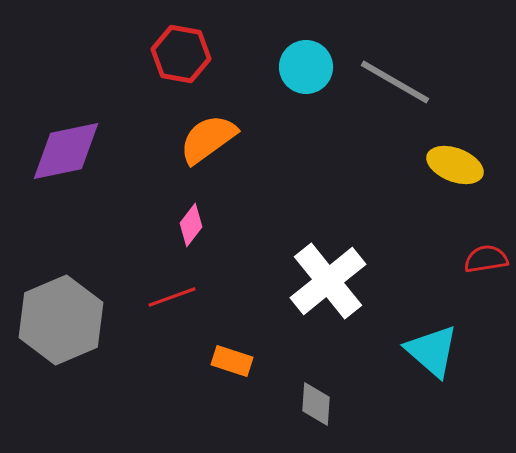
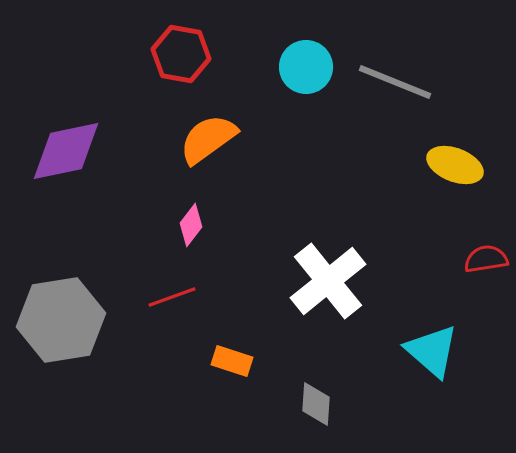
gray line: rotated 8 degrees counterclockwise
gray hexagon: rotated 14 degrees clockwise
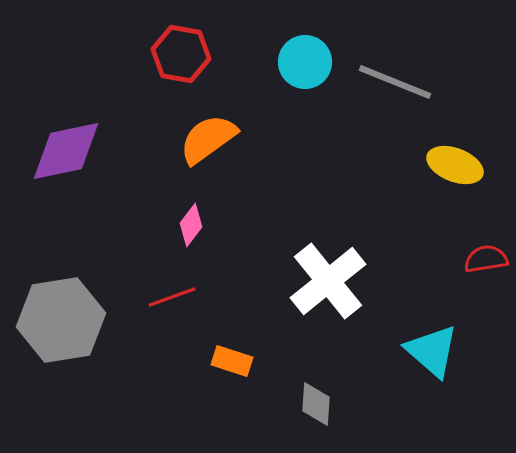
cyan circle: moved 1 px left, 5 px up
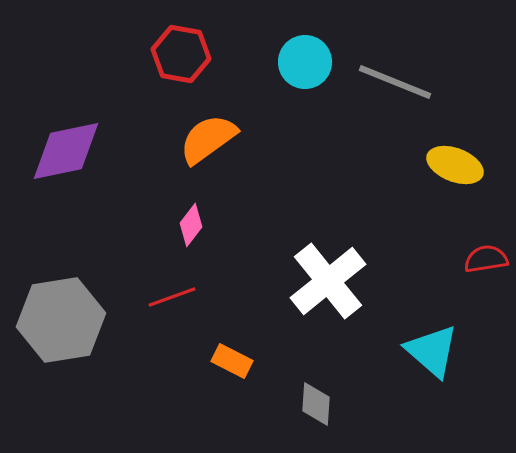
orange rectangle: rotated 9 degrees clockwise
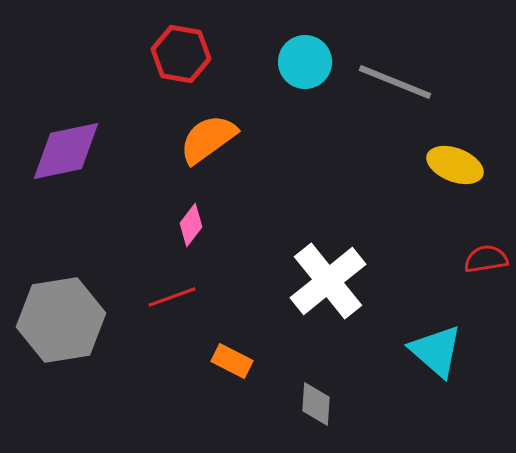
cyan triangle: moved 4 px right
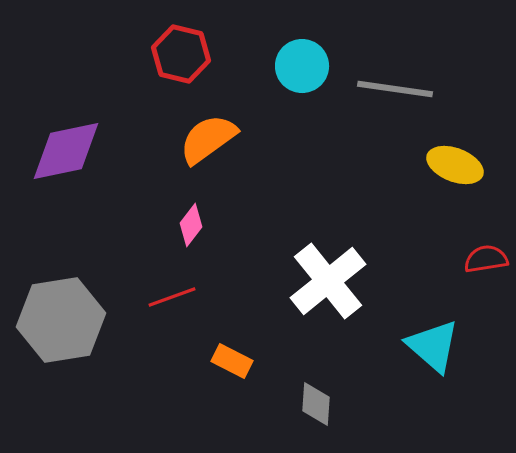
red hexagon: rotated 4 degrees clockwise
cyan circle: moved 3 px left, 4 px down
gray line: moved 7 px down; rotated 14 degrees counterclockwise
cyan triangle: moved 3 px left, 5 px up
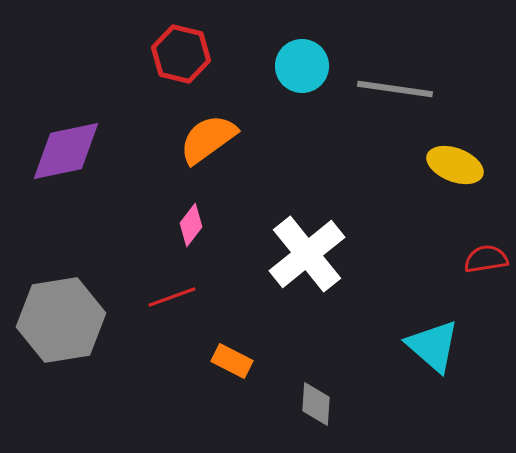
white cross: moved 21 px left, 27 px up
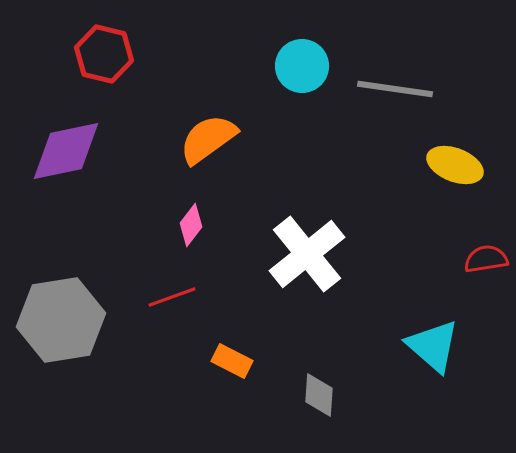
red hexagon: moved 77 px left
gray diamond: moved 3 px right, 9 px up
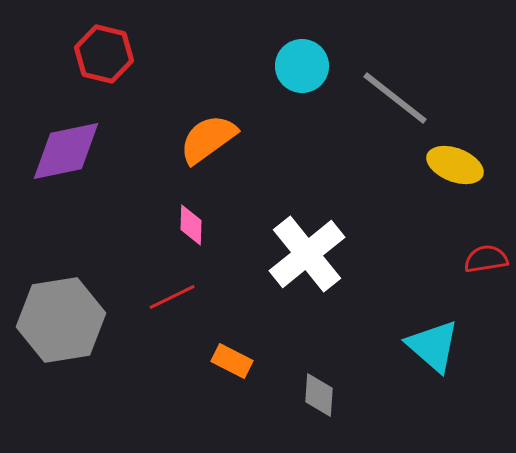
gray line: moved 9 px down; rotated 30 degrees clockwise
pink diamond: rotated 36 degrees counterclockwise
red line: rotated 6 degrees counterclockwise
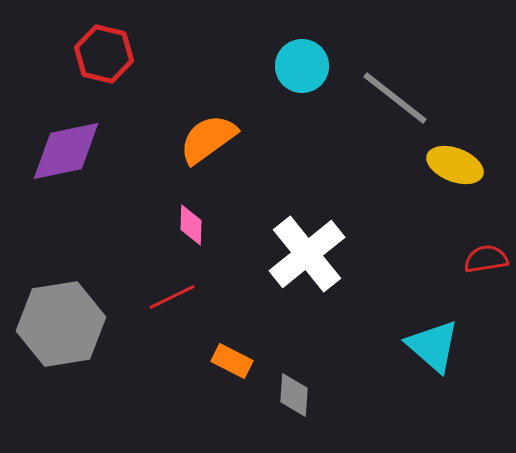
gray hexagon: moved 4 px down
gray diamond: moved 25 px left
